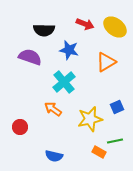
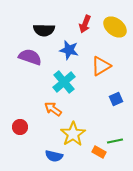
red arrow: rotated 90 degrees clockwise
orange triangle: moved 5 px left, 4 px down
blue square: moved 1 px left, 8 px up
yellow star: moved 17 px left, 15 px down; rotated 20 degrees counterclockwise
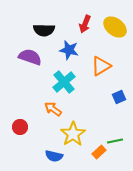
blue square: moved 3 px right, 2 px up
orange rectangle: rotated 72 degrees counterclockwise
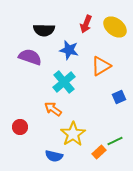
red arrow: moved 1 px right
green line: rotated 14 degrees counterclockwise
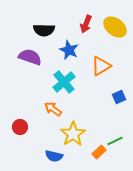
blue star: rotated 12 degrees clockwise
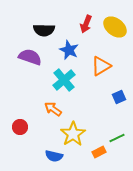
cyan cross: moved 2 px up
green line: moved 2 px right, 3 px up
orange rectangle: rotated 16 degrees clockwise
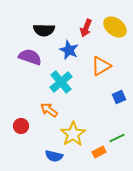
red arrow: moved 4 px down
cyan cross: moved 3 px left, 2 px down
orange arrow: moved 4 px left, 1 px down
red circle: moved 1 px right, 1 px up
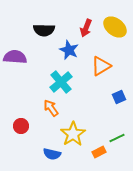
purple semicircle: moved 15 px left; rotated 15 degrees counterclockwise
orange arrow: moved 2 px right, 2 px up; rotated 18 degrees clockwise
blue semicircle: moved 2 px left, 2 px up
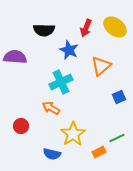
orange triangle: rotated 10 degrees counterclockwise
cyan cross: rotated 15 degrees clockwise
orange arrow: rotated 24 degrees counterclockwise
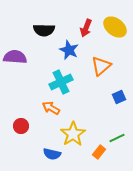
orange rectangle: rotated 24 degrees counterclockwise
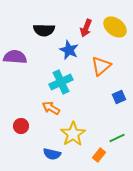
orange rectangle: moved 3 px down
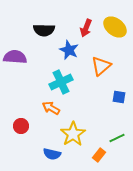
blue square: rotated 32 degrees clockwise
